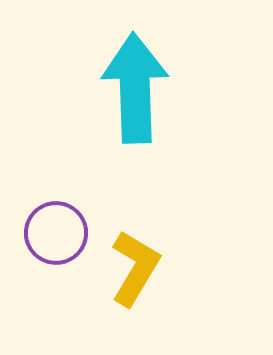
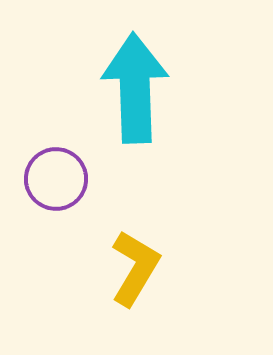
purple circle: moved 54 px up
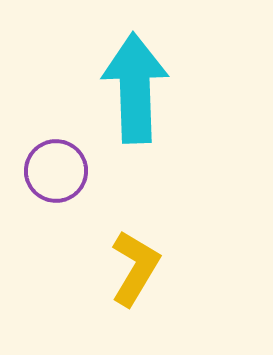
purple circle: moved 8 px up
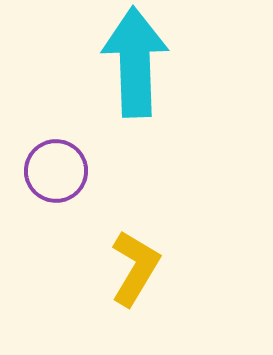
cyan arrow: moved 26 px up
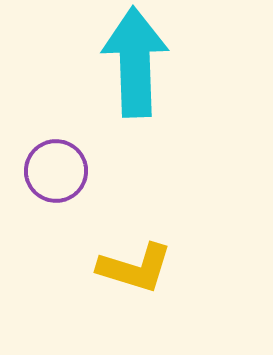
yellow L-shape: rotated 76 degrees clockwise
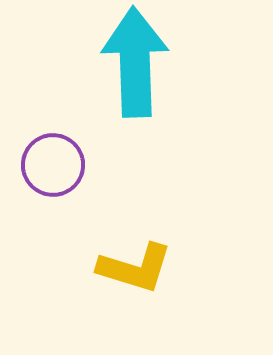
purple circle: moved 3 px left, 6 px up
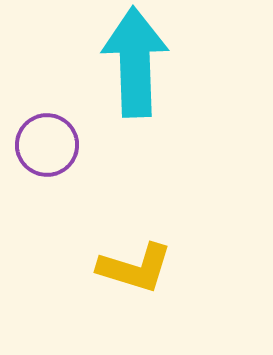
purple circle: moved 6 px left, 20 px up
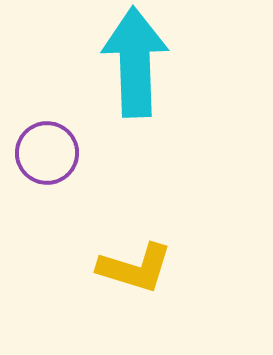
purple circle: moved 8 px down
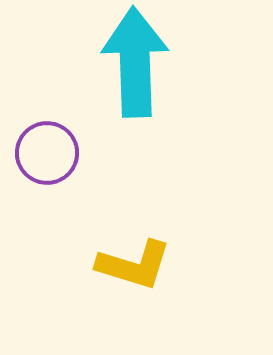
yellow L-shape: moved 1 px left, 3 px up
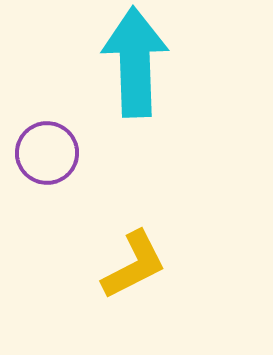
yellow L-shape: rotated 44 degrees counterclockwise
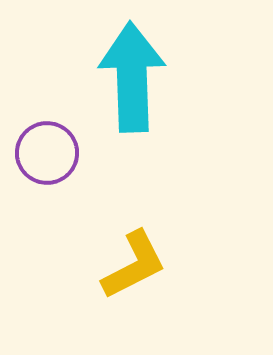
cyan arrow: moved 3 px left, 15 px down
